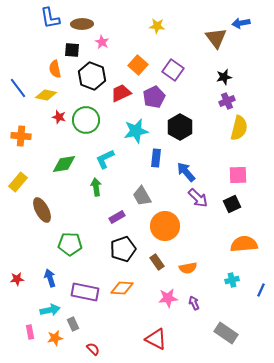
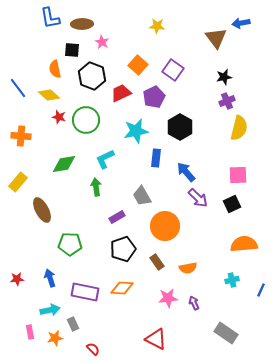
yellow diamond at (46, 95): moved 3 px right; rotated 30 degrees clockwise
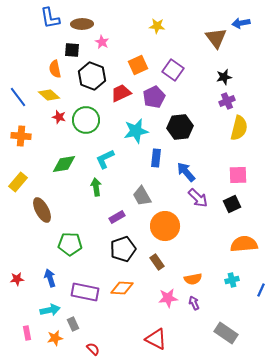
orange square at (138, 65): rotated 24 degrees clockwise
blue line at (18, 88): moved 9 px down
black hexagon at (180, 127): rotated 25 degrees clockwise
orange semicircle at (188, 268): moved 5 px right, 11 px down
pink rectangle at (30, 332): moved 3 px left, 1 px down
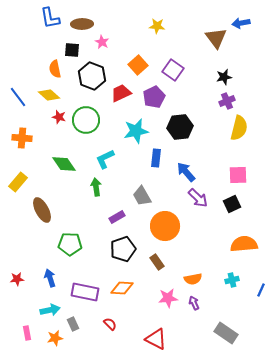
orange square at (138, 65): rotated 18 degrees counterclockwise
orange cross at (21, 136): moved 1 px right, 2 px down
green diamond at (64, 164): rotated 65 degrees clockwise
red semicircle at (93, 349): moved 17 px right, 25 px up
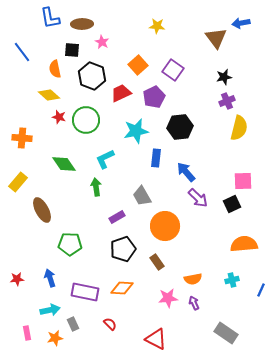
blue line at (18, 97): moved 4 px right, 45 px up
pink square at (238, 175): moved 5 px right, 6 px down
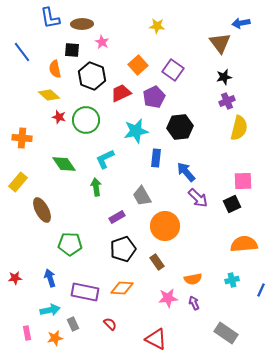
brown triangle at (216, 38): moved 4 px right, 5 px down
red star at (17, 279): moved 2 px left, 1 px up
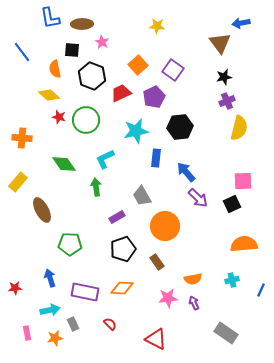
red star at (15, 278): moved 10 px down
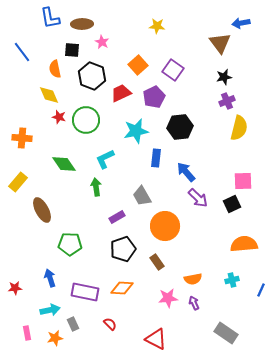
yellow diamond at (49, 95): rotated 25 degrees clockwise
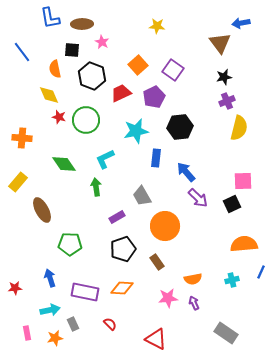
blue line at (261, 290): moved 18 px up
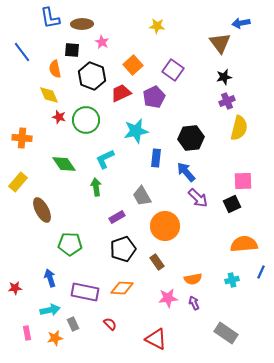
orange square at (138, 65): moved 5 px left
black hexagon at (180, 127): moved 11 px right, 11 px down
